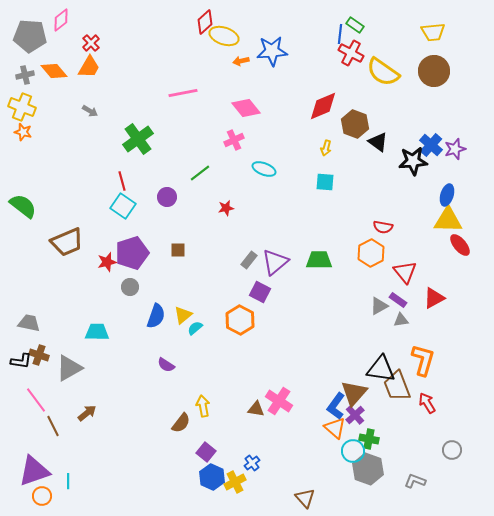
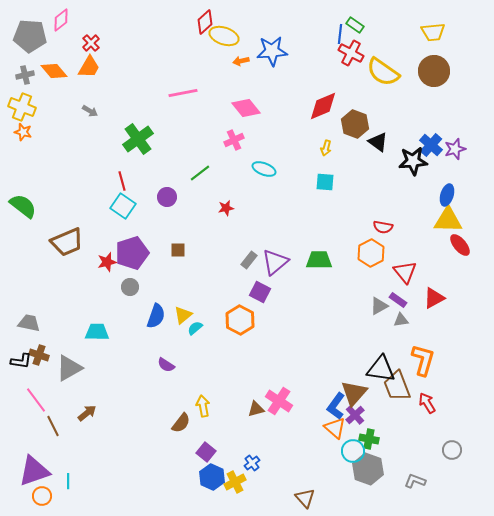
brown triangle at (256, 409): rotated 24 degrees counterclockwise
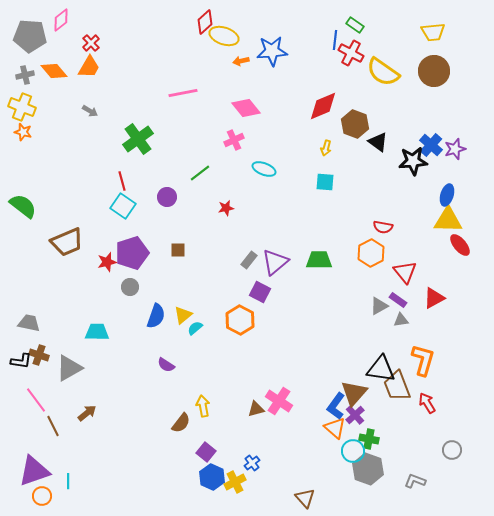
blue line at (340, 34): moved 5 px left, 6 px down
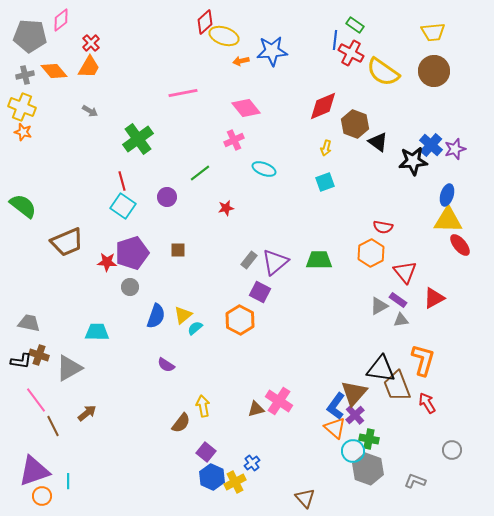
cyan square at (325, 182): rotated 24 degrees counterclockwise
red star at (107, 262): rotated 18 degrees clockwise
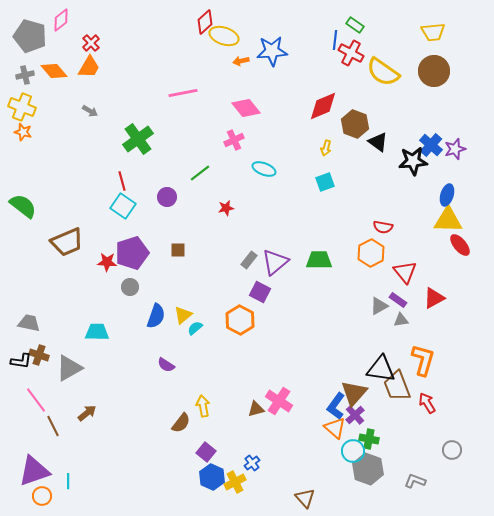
gray pentagon at (30, 36): rotated 12 degrees clockwise
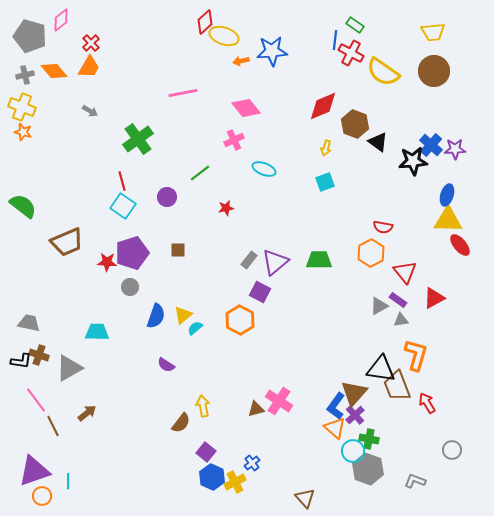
purple star at (455, 149): rotated 15 degrees clockwise
orange L-shape at (423, 360): moved 7 px left, 5 px up
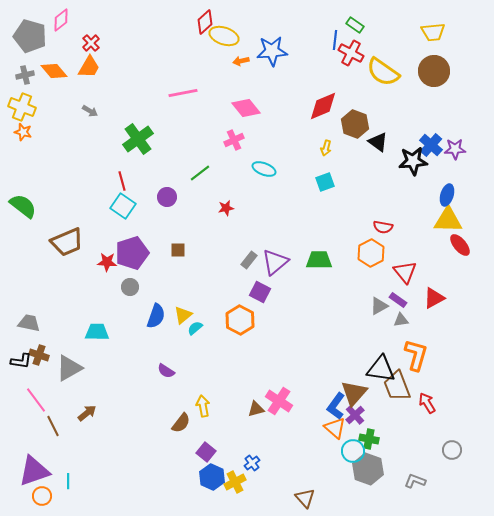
purple semicircle at (166, 365): moved 6 px down
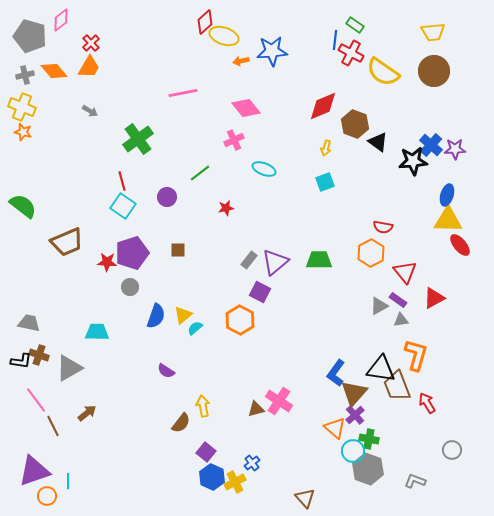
blue L-shape at (336, 406): moved 33 px up
orange circle at (42, 496): moved 5 px right
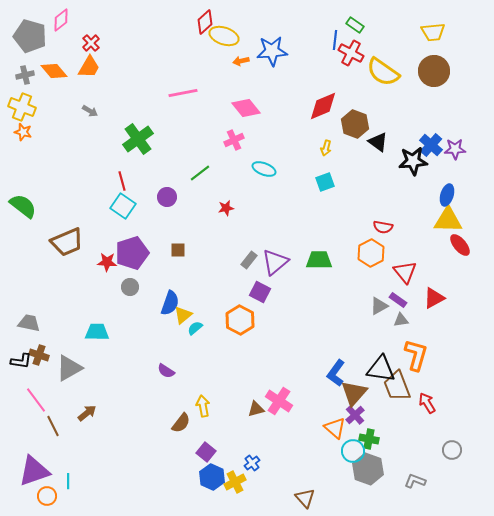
blue semicircle at (156, 316): moved 14 px right, 13 px up
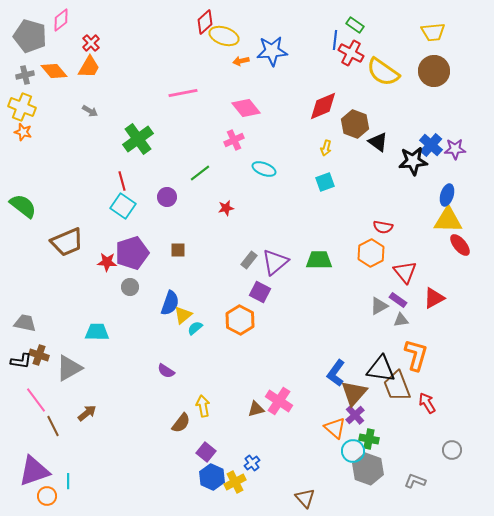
gray trapezoid at (29, 323): moved 4 px left
